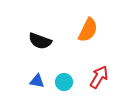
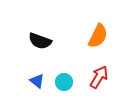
orange semicircle: moved 10 px right, 6 px down
blue triangle: rotated 28 degrees clockwise
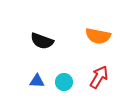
orange semicircle: rotated 75 degrees clockwise
black semicircle: moved 2 px right
blue triangle: rotated 35 degrees counterclockwise
